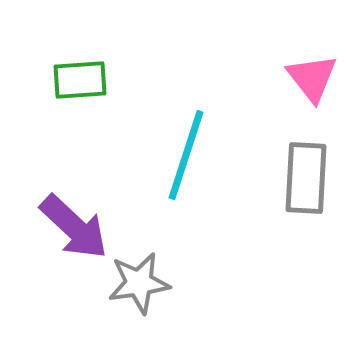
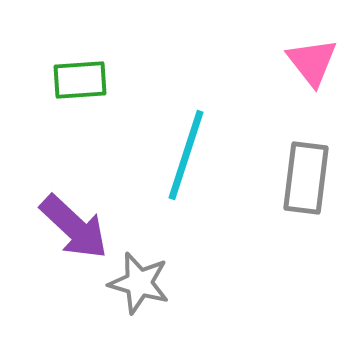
pink triangle: moved 16 px up
gray rectangle: rotated 4 degrees clockwise
gray star: rotated 24 degrees clockwise
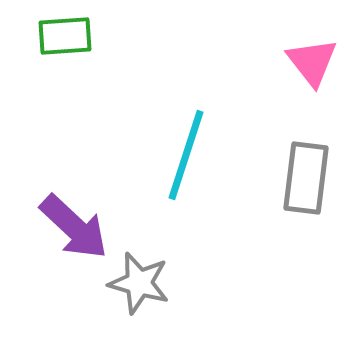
green rectangle: moved 15 px left, 44 px up
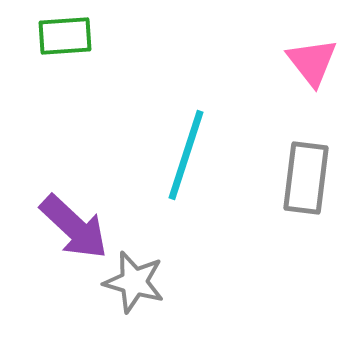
gray star: moved 5 px left, 1 px up
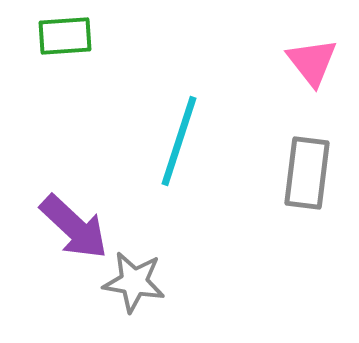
cyan line: moved 7 px left, 14 px up
gray rectangle: moved 1 px right, 5 px up
gray star: rotated 6 degrees counterclockwise
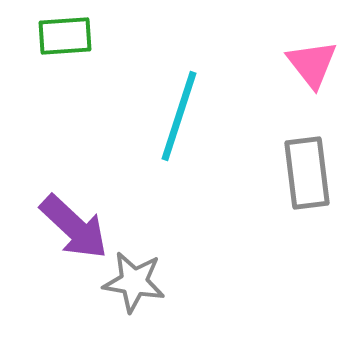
pink triangle: moved 2 px down
cyan line: moved 25 px up
gray rectangle: rotated 14 degrees counterclockwise
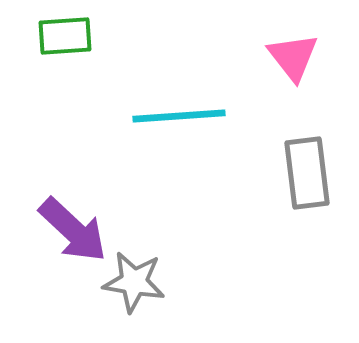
pink triangle: moved 19 px left, 7 px up
cyan line: rotated 68 degrees clockwise
purple arrow: moved 1 px left, 3 px down
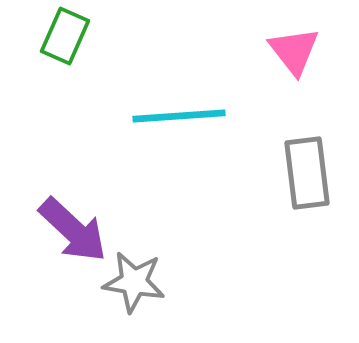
green rectangle: rotated 62 degrees counterclockwise
pink triangle: moved 1 px right, 6 px up
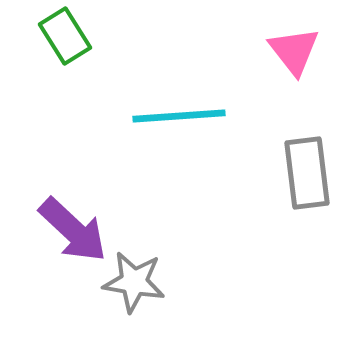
green rectangle: rotated 56 degrees counterclockwise
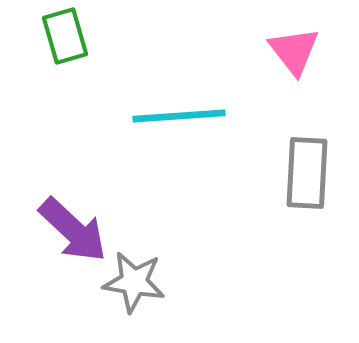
green rectangle: rotated 16 degrees clockwise
gray rectangle: rotated 10 degrees clockwise
